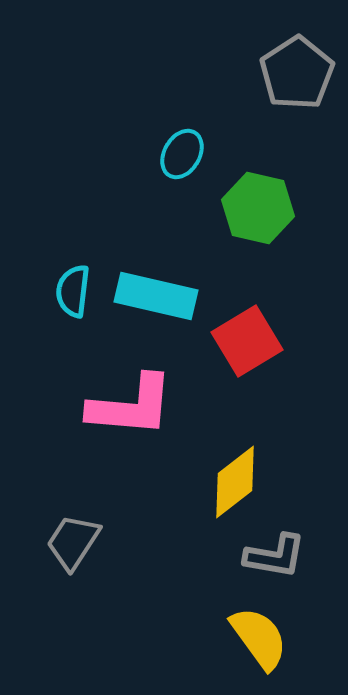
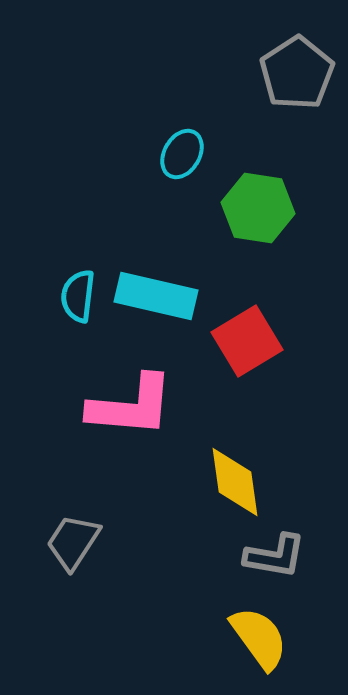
green hexagon: rotated 4 degrees counterclockwise
cyan semicircle: moved 5 px right, 5 px down
yellow diamond: rotated 60 degrees counterclockwise
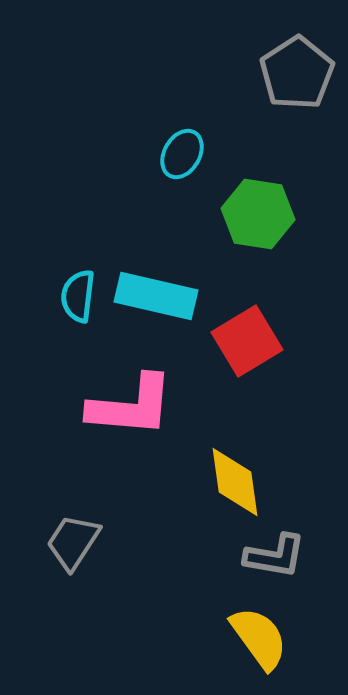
green hexagon: moved 6 px down
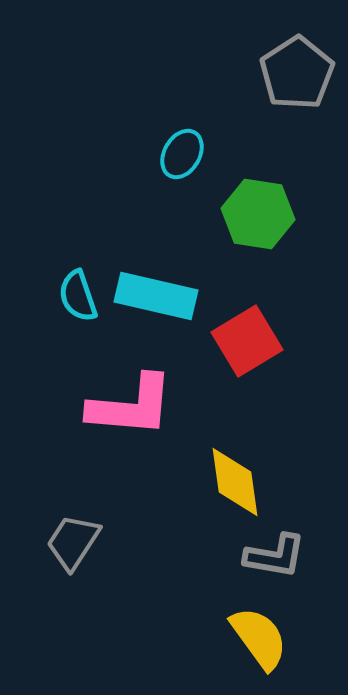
cyan semicircle: rotated 26 degrees counterclockwise
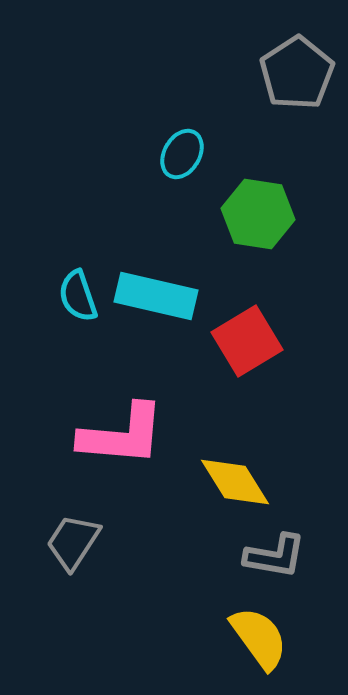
pink L-shape: moved 9 px left, 29 px down
yellow diamond: rotated 24 degrees counterclockwise
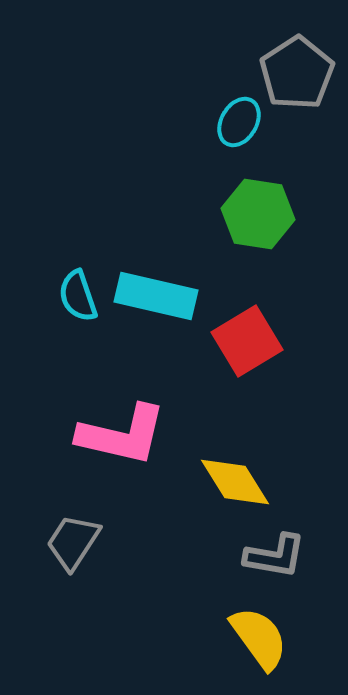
cyan ellipse: moved 57 px right, 32 px up
pink L-shape: rotated 8 degrees clockwise
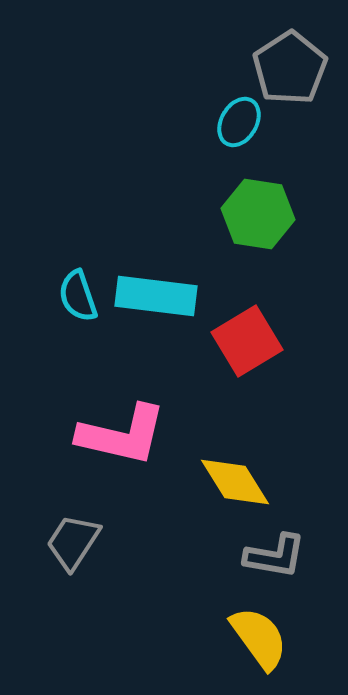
gray pentagon: moved 7 px left, 5 px up
cyan rectangle: rotated 6 degrees counterclockwise
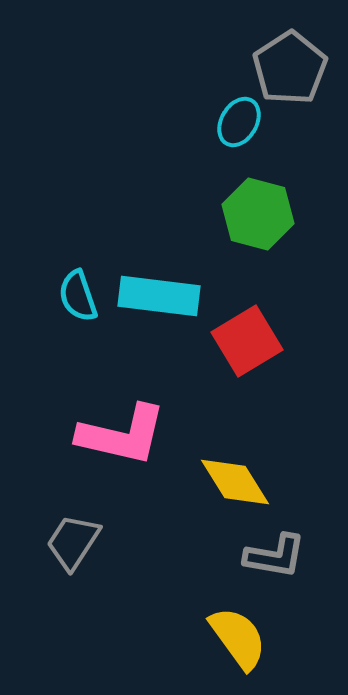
green hexagon: rotated 6 degrees clockwise
cyan rectangle: moved 3 px right
yellow semicircle: moved 21 px left
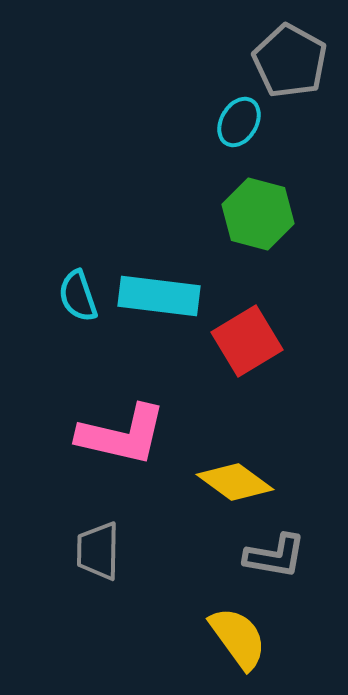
gray pentagon: moved 7 px up; rotated 10 degrees counterclockwise
yellow diamond: rotated 22 degrees counterclockwise
gray trapezoid: moved 25 px right, 9 px down; rotated 32 degrees counterclockwise
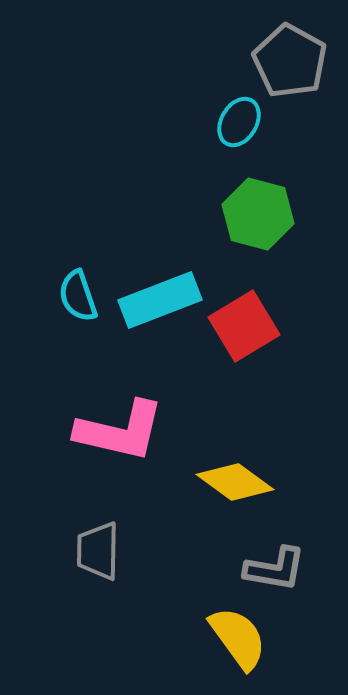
cyan rectangle: moved 1 px right, 4 px down; rotated 28 degrees counterclockwise
red square: moved 3 px left, 15 px up
pink L-shape: moved 2 px left, 4 px up
gray L-shape: moved 13 px down
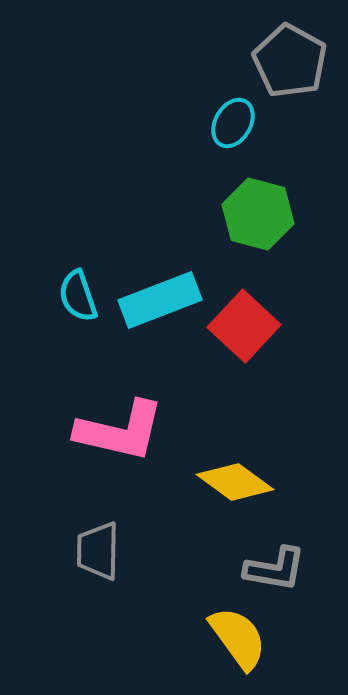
cyan ellipse: moved 6 px left, 1 px down
red square: rotated 16 degrees counterclockwise
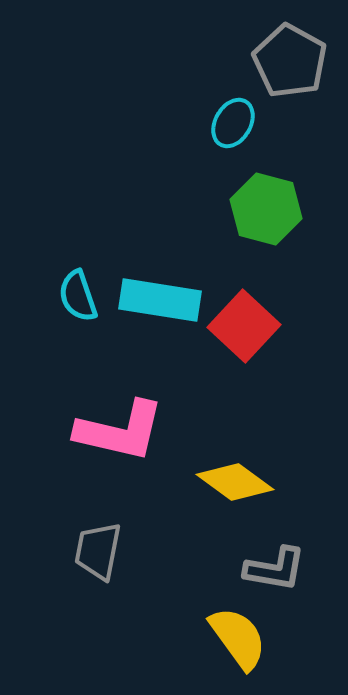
green hexagon: moved 8 px right, 5 px up
cyan rectangle: rotated 30 degrees clockwise
gray trapezoid: rotated 10 degrees clockwise
